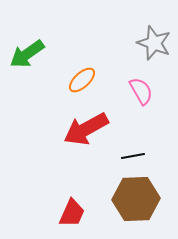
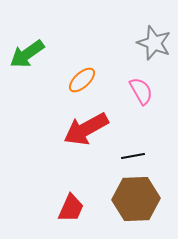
red trapezoid: moved 1 px left, 5 px up
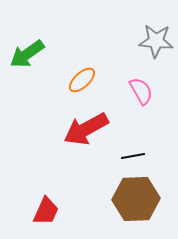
gray star: moved 2 px right, 2 px up; rotated 16 degrees counterclockwise
red trapezoid: moved 25 px left, 3 px down
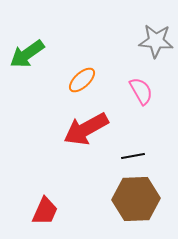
red trapezoid: moved 1 px left
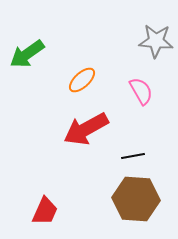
brown hexagon: rotated 6 degrees clockwise
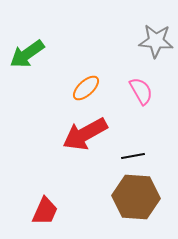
orange ellipse: moved 4 px right, 8 px down
red arrow: moved 1 px left, 5 px down
brown hexagon: moved 2 px up
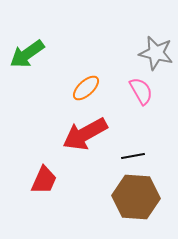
gray star: moved 12 px down; rotated 8 degrees clockwise
red trapezoid: moved 1 px left, 31 px up
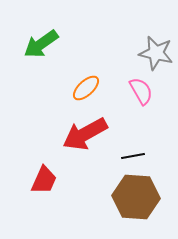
green arrow: moved 14 px right, 10 px up
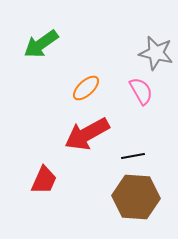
red arrow: moved 2 px right
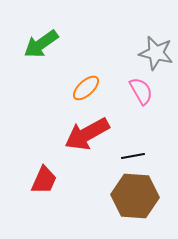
brown hexagon: moved 1 px left, 1 px up
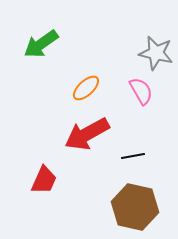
brown hexagon: moved 11 px down; rotated 9 degrees clockwise
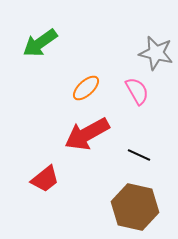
green arrow: moved 1 px left, 1 px up
pink semicircle: moved 4 px left
black line: moved 6 px right, 1 px up; rotated 35 degrees clockwise
red trapezoid: moved 1 px right, 1 px up; rotated 28 degrees clockwise
